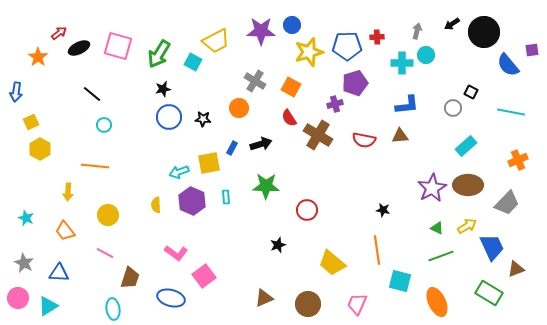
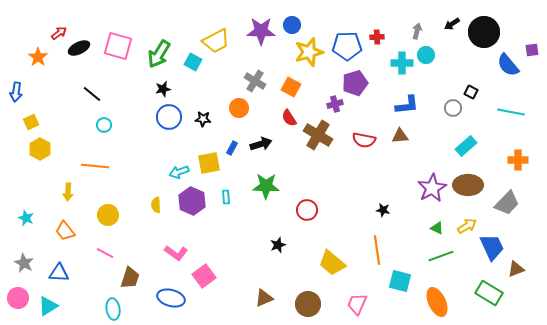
orange cross at (518, 160): rotated 24 degrees clockwise
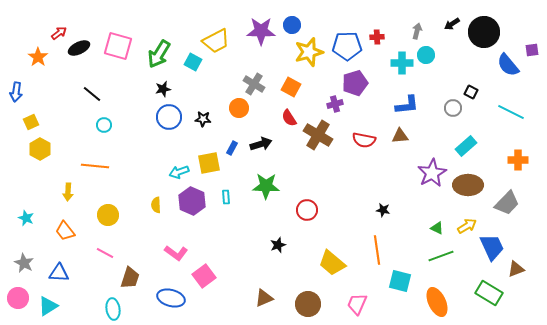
gray cross at (255, 81): moved 1 px left, 3 px down
cyan line at (511, 112): rotated 16 degrees clockwise
purple star at (432, 188): moved 15 px up
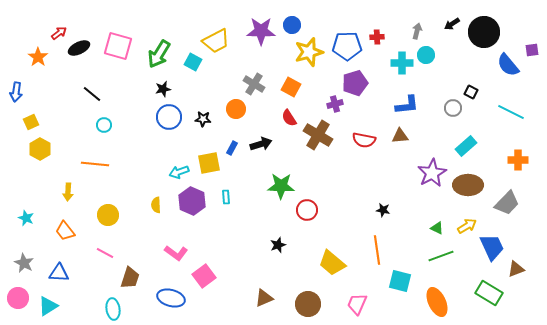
orange circle at (239, 108): moved 3 px left, 1 px down
orange line at (95, 166): moved 2 px up
green star at (266, 186): moved 15 px right
